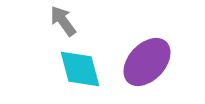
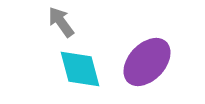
gray arrow: moved 2 px left, 1 px down
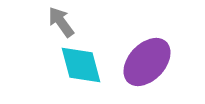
cyan diamond: moved 1 px right, 4 px up
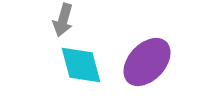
gray arrow: moved 2 px right, 2 px up; rotated 128 degrees counterclockwise
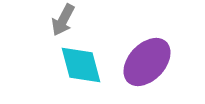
gray arrow: rotated 12 degrees clockwise
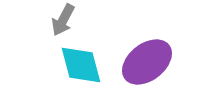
purple ellipse: rotated 9 degrees clockwise
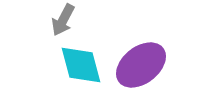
purple ellipse: moved 6 px left, 3 px down
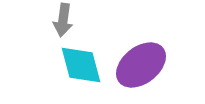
gray arrow: rotated 20 degrees counterclockwise
